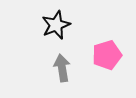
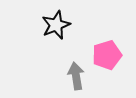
gray arrow: moved 14 px right, 8 px down
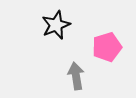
pink pentagon: moved 8 px up
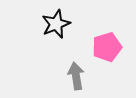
black star: moved 1 px up
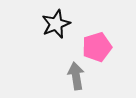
pink pentagon: moved 10 px left
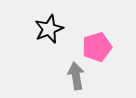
black star: moved 7 px left, 5 px down
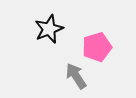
gray arrow: rotated 24 degrees counterclockwise
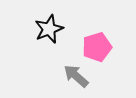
gray arrow: rotated 16 degrees counterclockwise
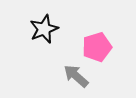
black star: moved 5 px left
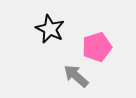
black star: moved 6 px right; rotated 24 degrees counterclockwise
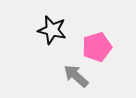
black star: moved 2 px right, 1 px down; rotated 12 degrees counterclockwise
